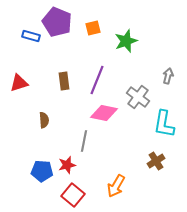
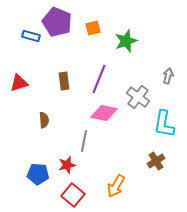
purple line: moved 2 px right, 1 px up
blue pentagon: moved 4 px left, 3 px down
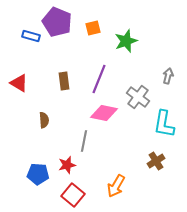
red triangle: rotated 48 degrees clockwise
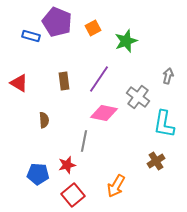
orange square: rotated 14 degrees counterclockwise
purple line: rotated 12 degrees clockwise
red square: rotated 10 degrees clockwise
